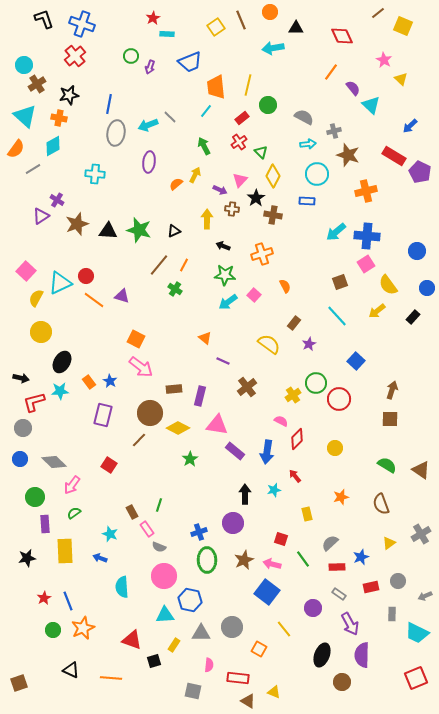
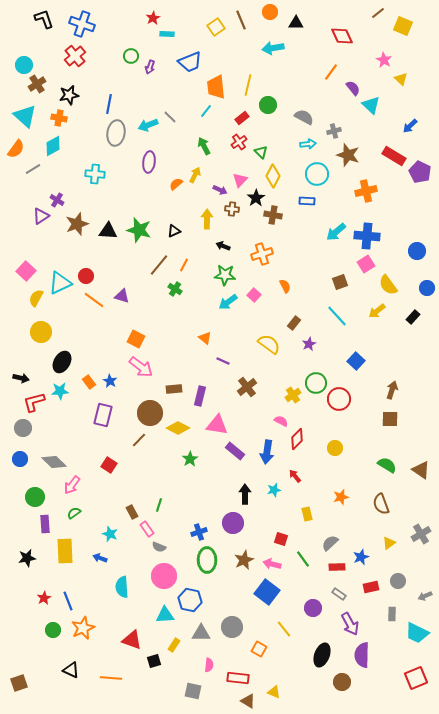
black triangle at (296, 28): moved 5 px up
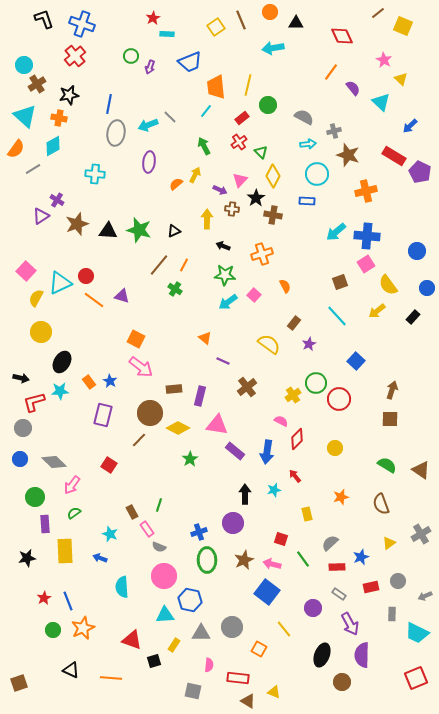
cyan triangle at (371, 105): moved 10 px right, 3 px up
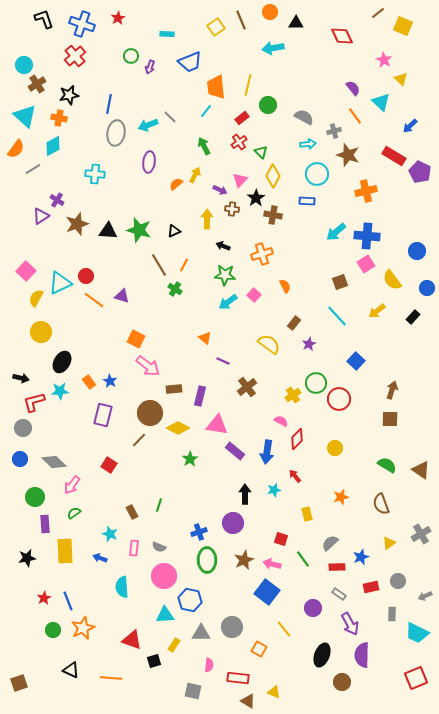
red star at (153, 18): moved 35 px left
orange line at (331, 72): moved 24 px right, 44 px down; rotated 72 degrees counterclockwise
brown line at (159, 265): rotated 70 degrees counterclockwise
yellow semicircle at (388, 285): moved 4 px right, 5 px up
pink arrow at (141, 367): moved 7 px right, 1 px up
pink rectangle at (147, 529): moved 13 px left, 19 px down; rotated 42 degrees clockwise
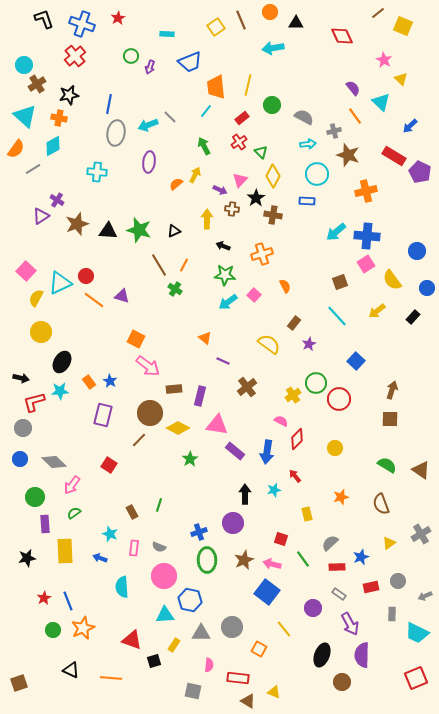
green circle at (268, 105): moved 4 px right
cyan cross at (95, 174): moved 2 px right, 2 px up
